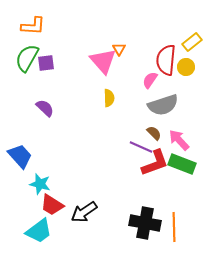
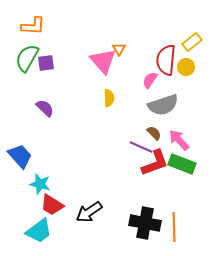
black arrow: moved 5 px right
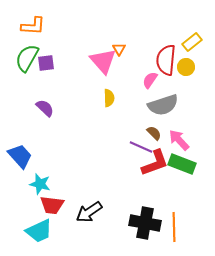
red trapezoid: rotated 25 degrees counterclockwise
cyan trapezoid: rotated 12 degrees clockwise
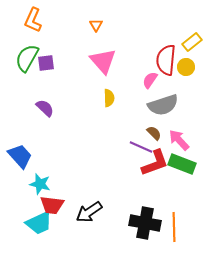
orange L-shape: moved 6 px up; rotated 110 degrees clockwise
orange triangle: moved 23 px left, 24 px up
cyan trapezoid: moved 8 px up
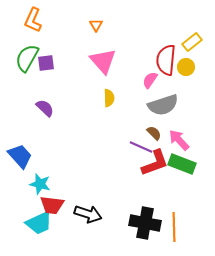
black arrow: moved 1 px left, 2 px down; rotated 128 degrees counterclockwise
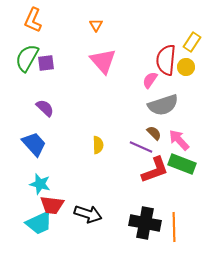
yellow rectangle: rotated 18 degrees counterclockwise
yellow semicircle: moved 11 px left, 47 px down
blue trapezoid: moved 14 px right, 12 px up
red L-shape: moved 7 px down
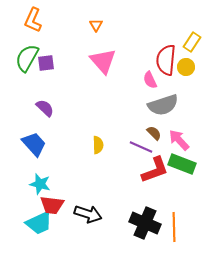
pink semicircle: rotated 60 degrees counterclockwise
black cross: rotated 12 degrees clockwise
